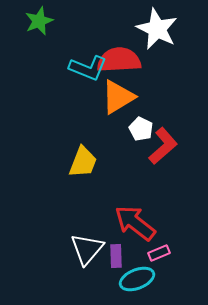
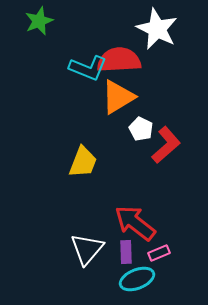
red L-shape: moved 3 px right, 1 px up
purple rectangle: moved 10 px right, 4 px up
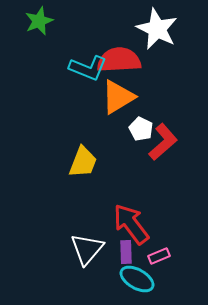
red L-shape: moved 3 px left, 3 px up
red arrow: moved 4 px left, 1 px down; rotated 15 degrees clockwise
pink rectangle: moved 3 px down
cyan ellipse: rotated 52 degrees clockwise
